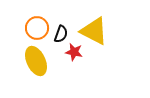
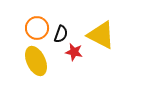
yellow triangle: moved 7 px right, 4 px down
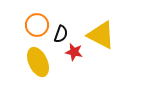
orange circle: moved 3 px up
yellow ellipse: moved 2 px right, 1 px down
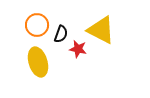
yellow triangle: moved 5 px up
red star: moved 4 px right, 3 px up
yellow ellipse: rotated 8 degrees clockwise
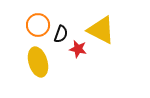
orange circle: moved 1 px right
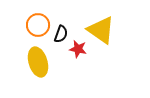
yellow triangle: rotated 8 degrees clockwise
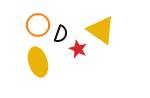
red star: rotated 12 degrees clockwise
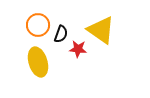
red star: rotated 18 degrees counterclockwise
